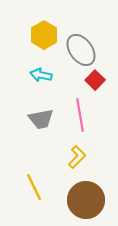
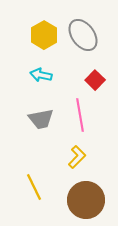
gray ellipse: moved 2 px right, 15 px up
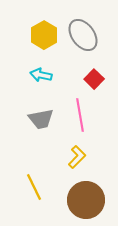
red square: moved 1 px left, 1 px up
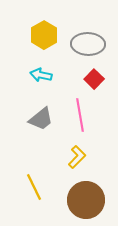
gray ellipse: moved 5 px right, 9 px down; rotated 52 degrees counterclockwise
gray trapezoid: rotated 28 degrees counterclockwise
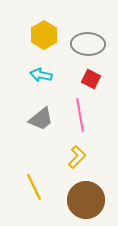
red square: moved 3 px left; rotated 18 degrees counterclockwise
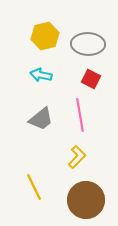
yellow hexagon: moved 1 px right, 1 px down; rotated 16 degrees clockwise
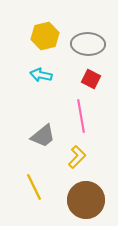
pink line: moved 1 px right, 1 px down
gray trapezoid: moved 2 px right, 17 px down
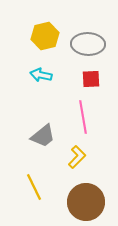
red square: rotated 30 degrees counterclockwise
pink line: moved 2 px right, 1 px down
brown circle: moved 2 px down
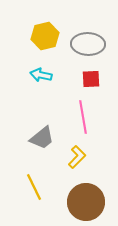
gray trapezoid: moved 1 px left, 2 px down
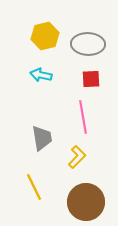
gray trapezoid: rotated 60 degrees counterclockwise
